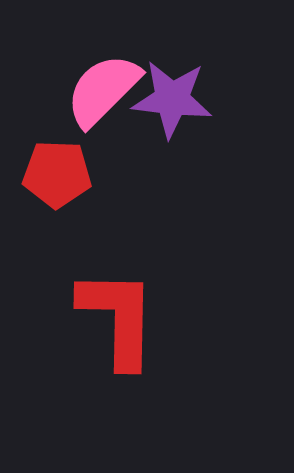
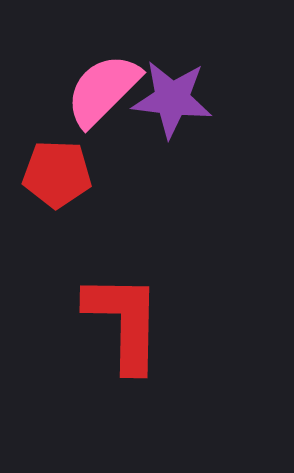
red L-shape: moved 6 px right, 4 px down
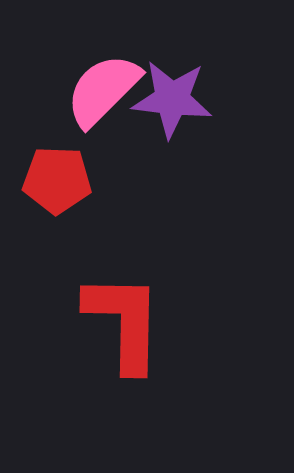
red pentagon: moved 6 px down
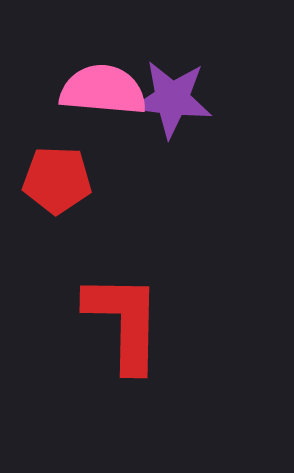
pink semicircle: rotated 50 degrees clockwise
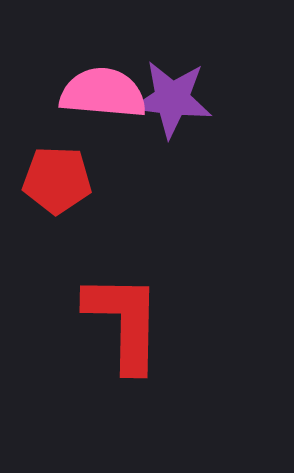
pink semicircle: moved 3 px down
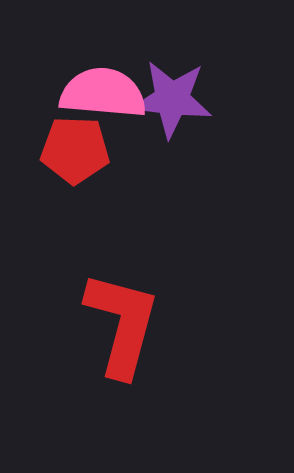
red pentagon: moved 18 px right, 30 px up
red L-shape: moved 2 px left, 2 px down; rotated 14 degrees clockwise
